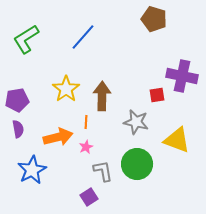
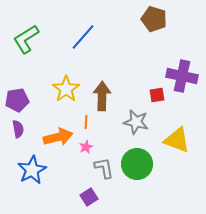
gray L-shape: moved 1 px right, 3 px up
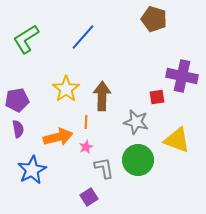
red square: moved 2 px down
green circle: moved 1 px right, 4 px up
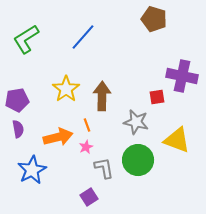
orange line: moved 1 px right, 3 px down; rotated 24 degrees counterclockwise
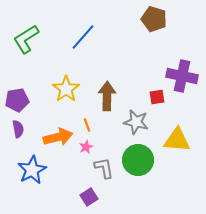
brown arrow: moved 5 px right
yellow triangle: rotated 16 degrees counterclockwise
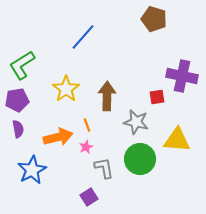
green L-shape: moved 4 px left, 26 px down
green circle: moved 2 px right, 1 px up
